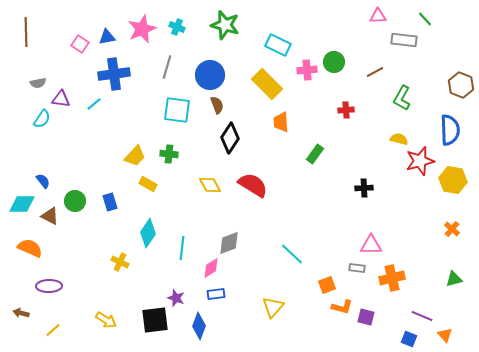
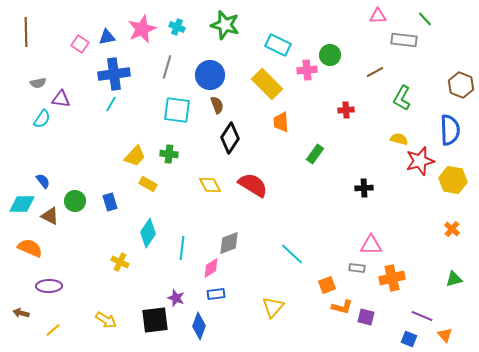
green circle at (334, 62): moved 4 px left, 7 px up
cyan line at (94, 104): moved 17 px right; rotated 21 degrees counterclockwise
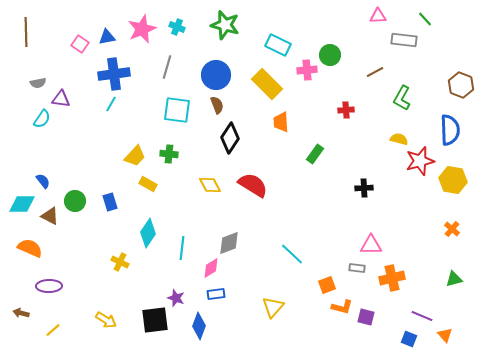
blue circle at (210, 75): moved 6 px right
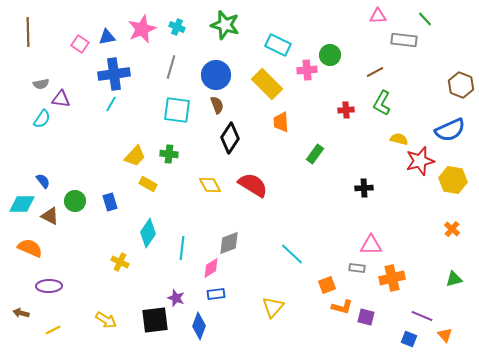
brown line at (26, 32): moved 2 px right
gray line at (167, 67): moved 4 px right
gray semicircle at (38, 83): moved 3 px right, 1 px down
green L-shape at (402, 98): moved 20 px left, 5 px down
blue semicircle at (450, 130): rotated 68 degrees clockwise
yellow line at (53, 330): rotated 14 degrees clockwise
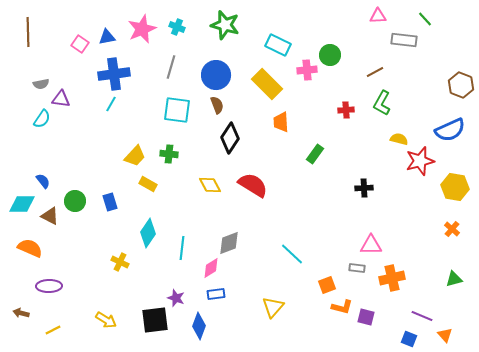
yellow hexagon at (453, 180): moved 2 px right, 7 px down
